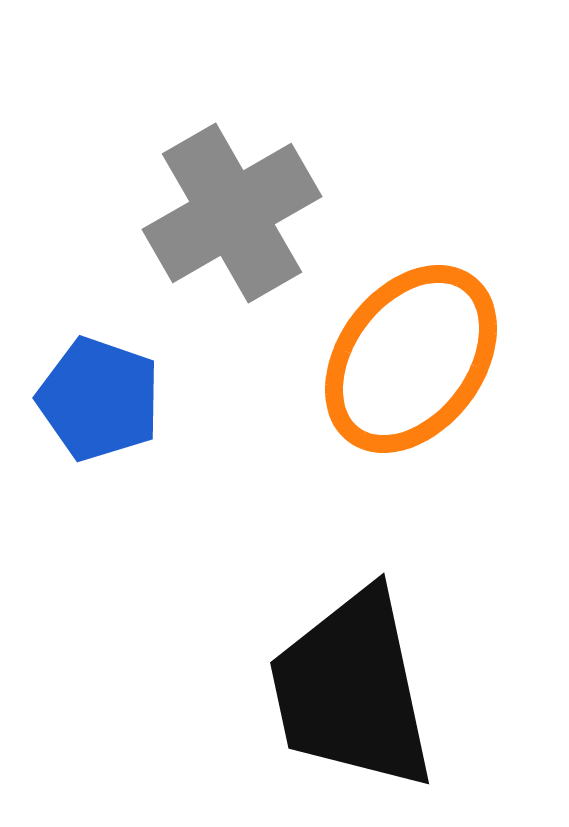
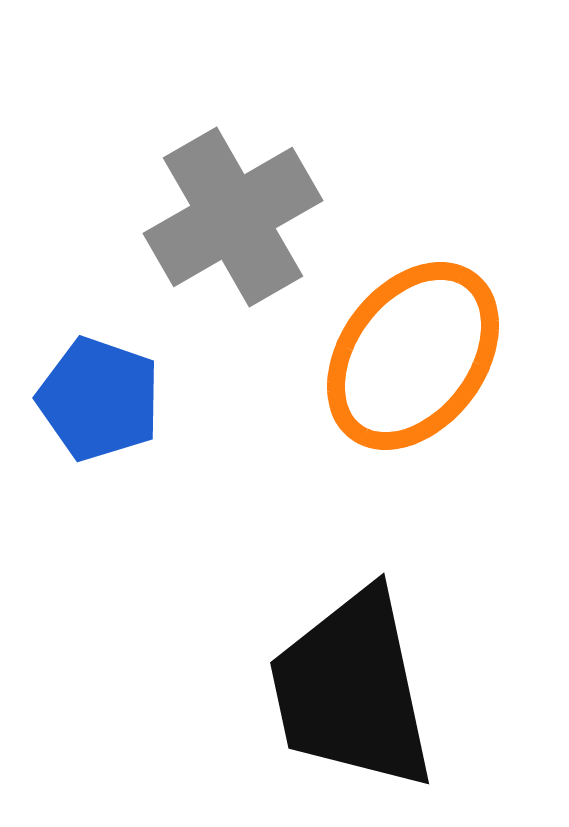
gray cross: moved 1 px right, 4 px down
orange ellipse: moved 2 px right, 3 px up
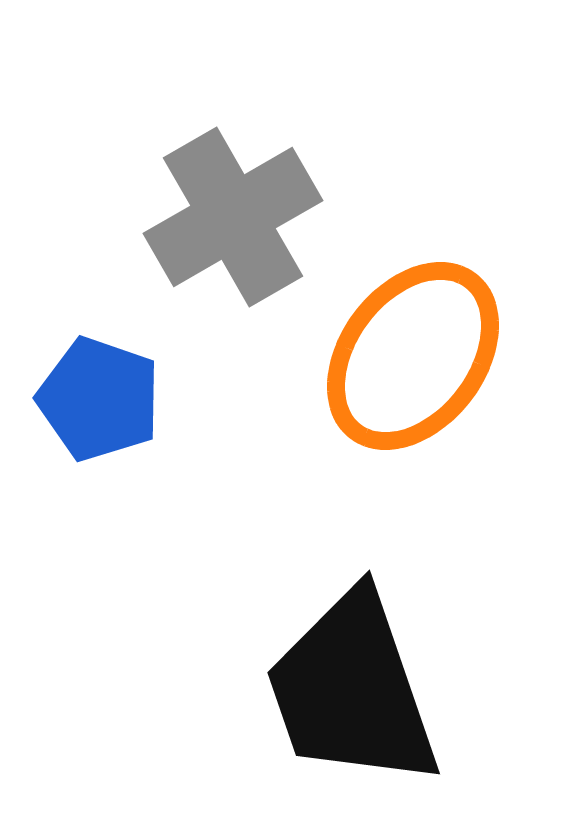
black trapezoid: rotated 7 degrees counterclockwise
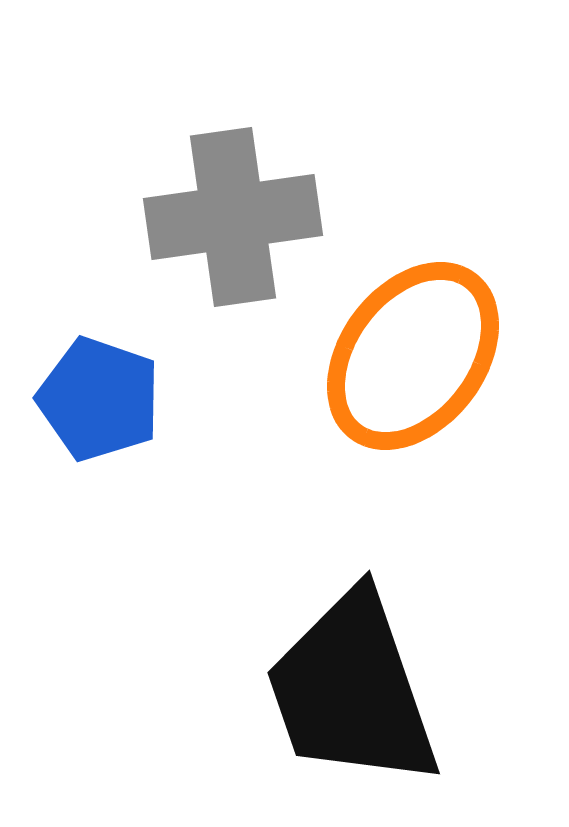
gray cross: rotated 22 degrees clockwise
